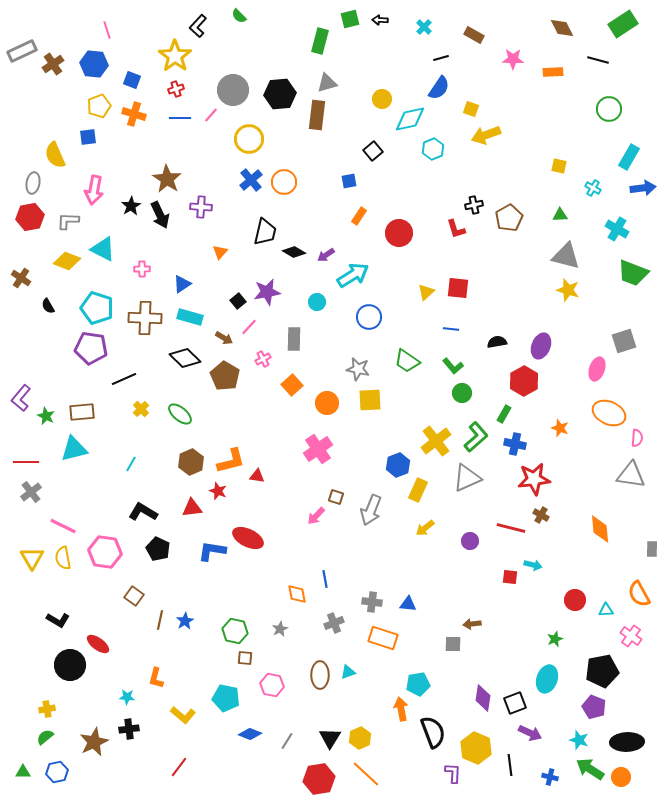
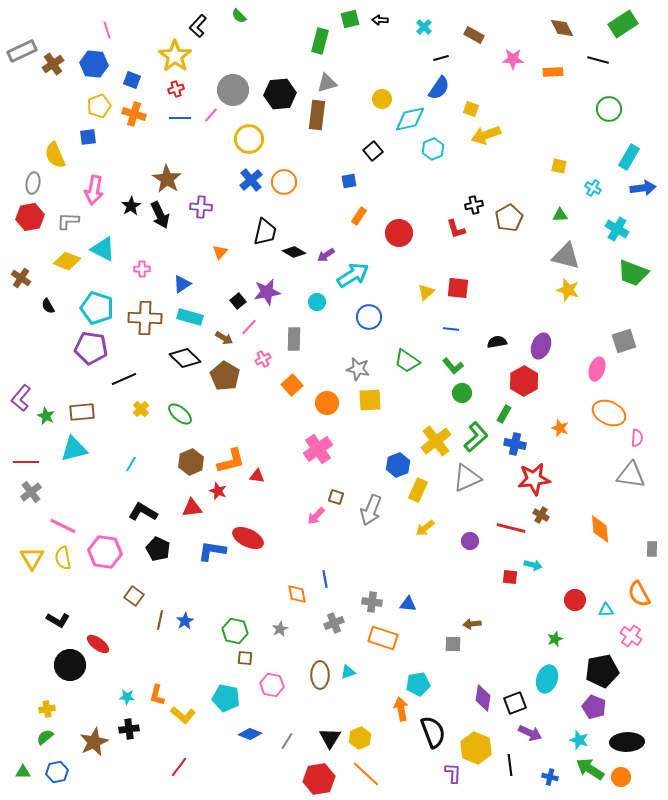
orange L-shape at (156, 678): moved 1 px right, 17 px down
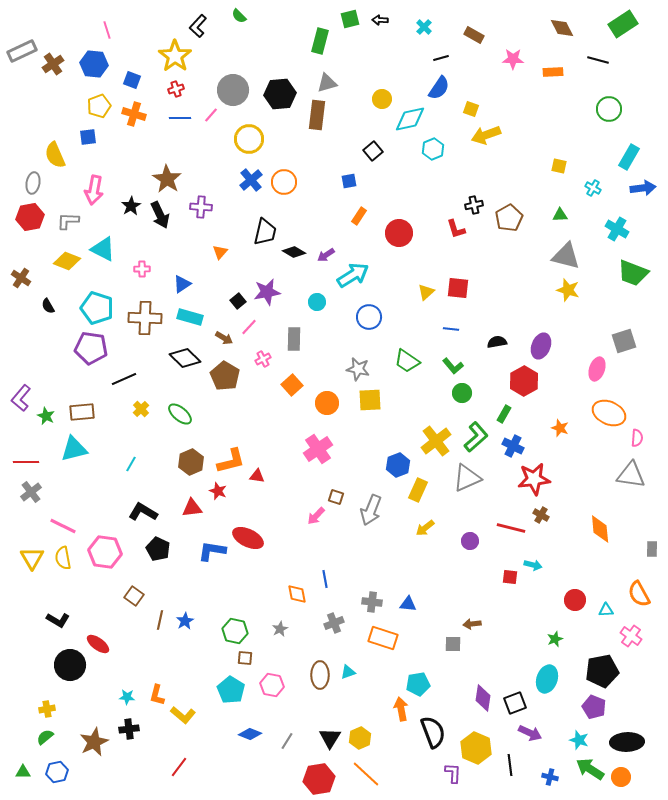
blue cross at (515, 444): moved 2 px left, 2 px down; rotated 15 degrees clockwise
cyan pentagon at (226, 698): moved 5 px right, 8 px up; rotated 20 degrees clockwise
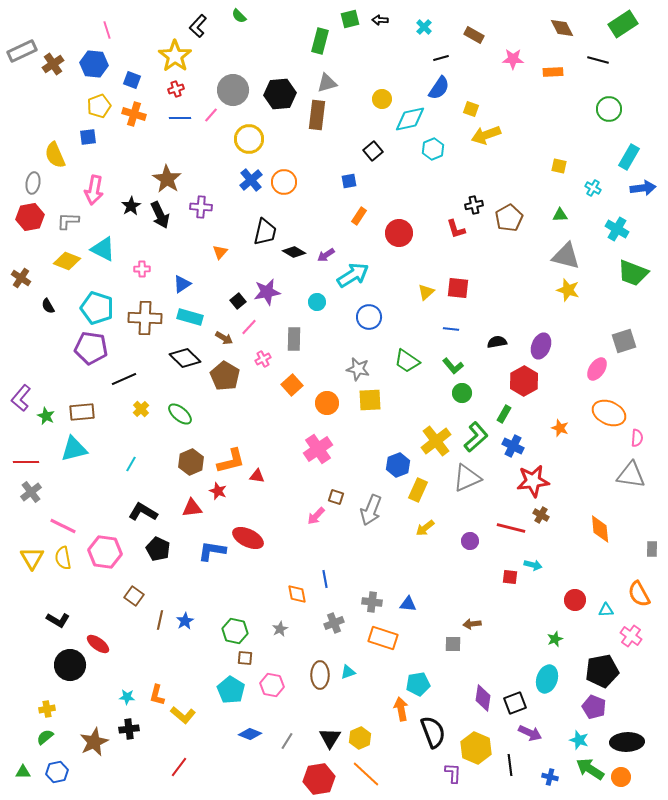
pink ellipse at (597, 369): rotated 15 degrees clockwise
red star at (534, 479): moved 1 px left, 2 px down
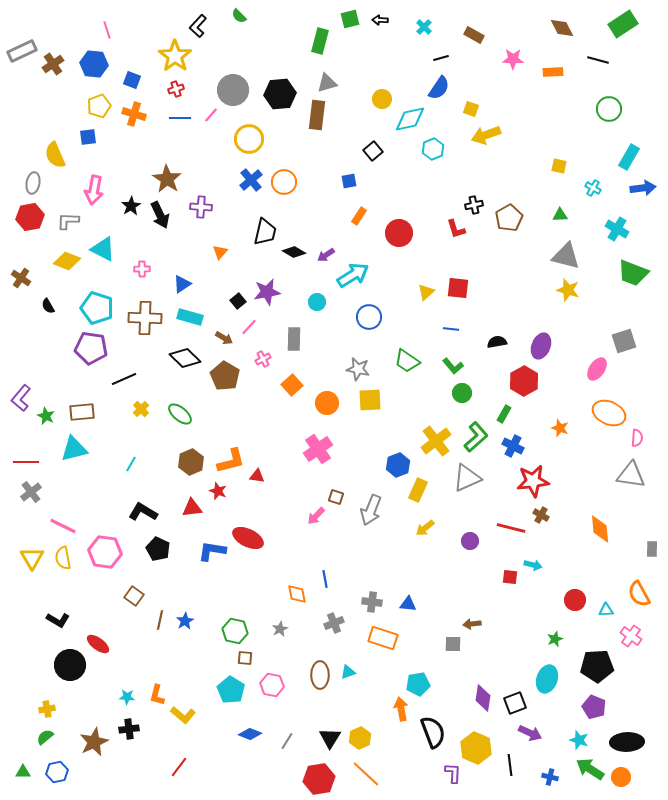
black pentagon at (602, 671): moved 5 px left, 5 px up; rotated 8 degrees clockwise
